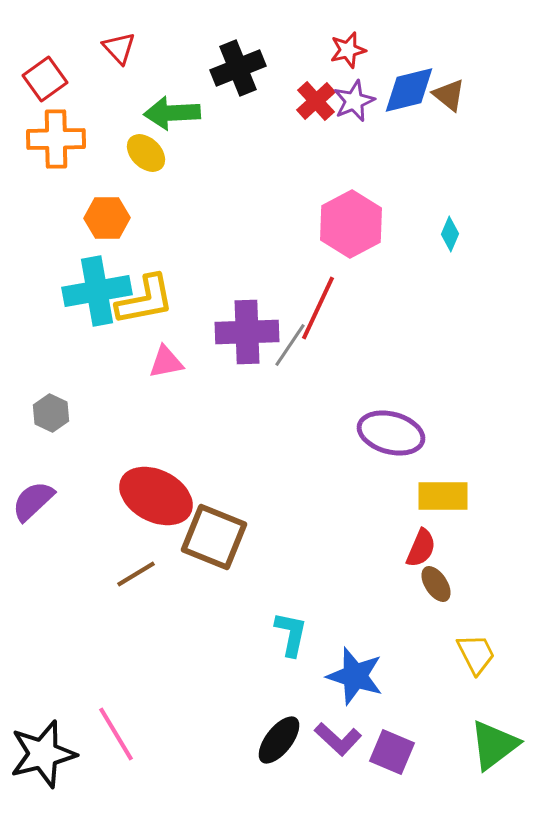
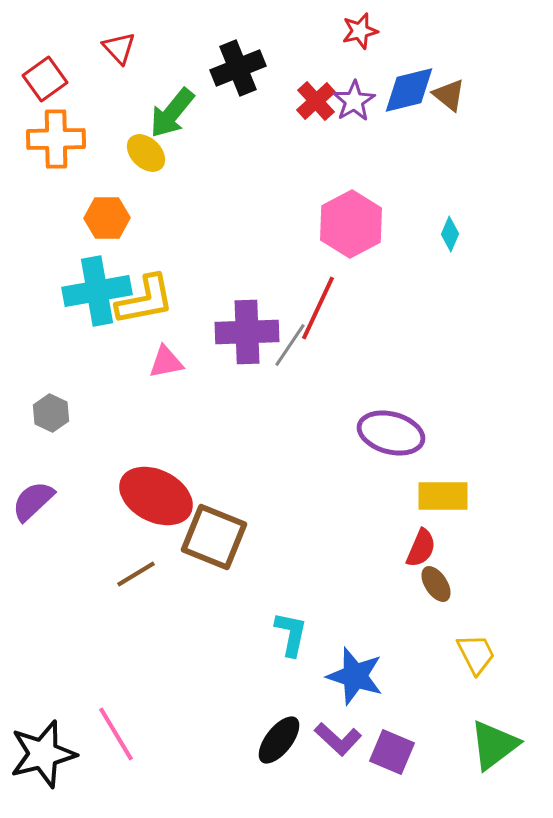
red star: moved 12 px right, 19 px up
purple star: rotated 9 degrees counterclockwise
green arrow: rotated 48 degrees counterclockwise
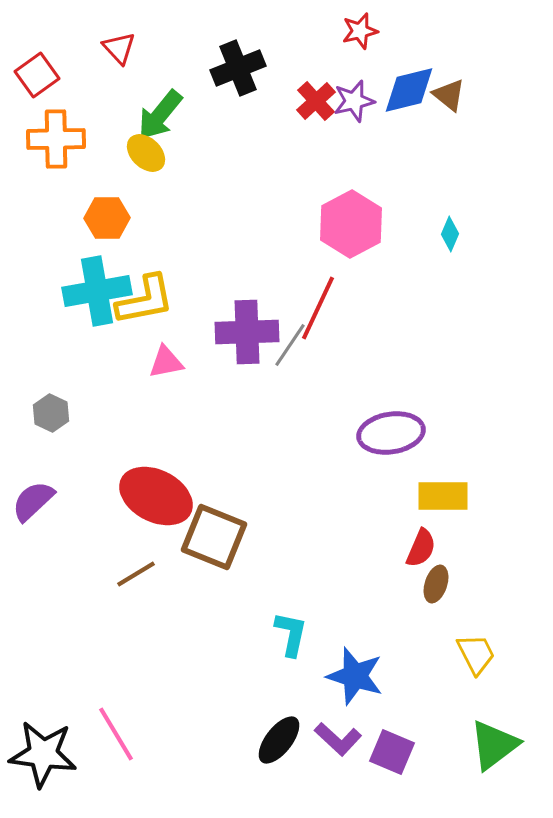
red square: moved 8 px left, 4 px up
purple star: rotated 18 degrees clockwise
green arrow: moved 12 px left, 2 px down
purple ellipse: rotated 24 degrees counterclockwise
brown ellipse: rotated 51 degrees clockwise
black star: rotated 22 degrees clockwise
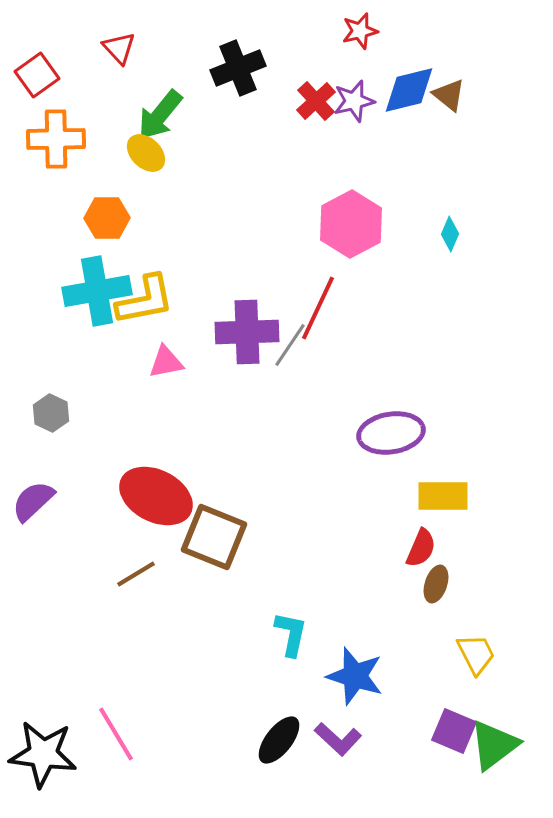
purple square: moved 62 px right, 21 px up
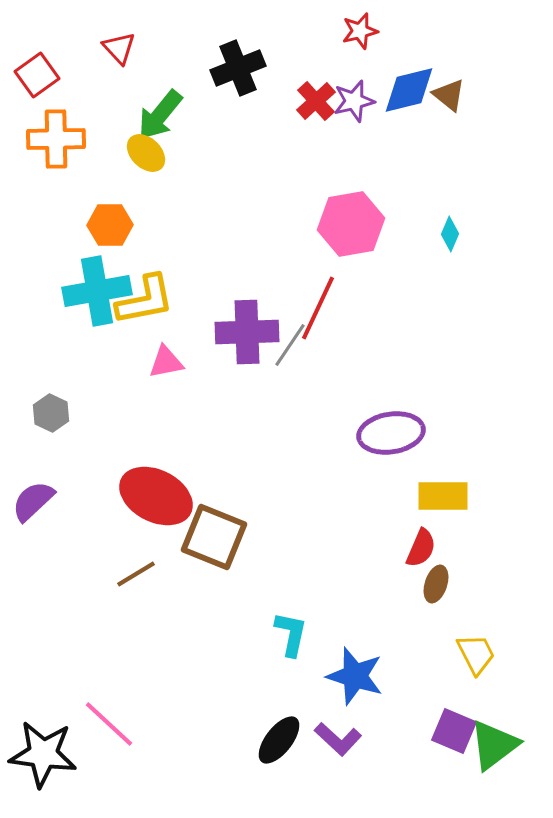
orange hexagon: moved 3 px right, 7 px down
pink hexagon: rotated 18 degrees clockwise
pink line: moved 7 px left, 10 px up; rotated 16 degrees counterclockwise
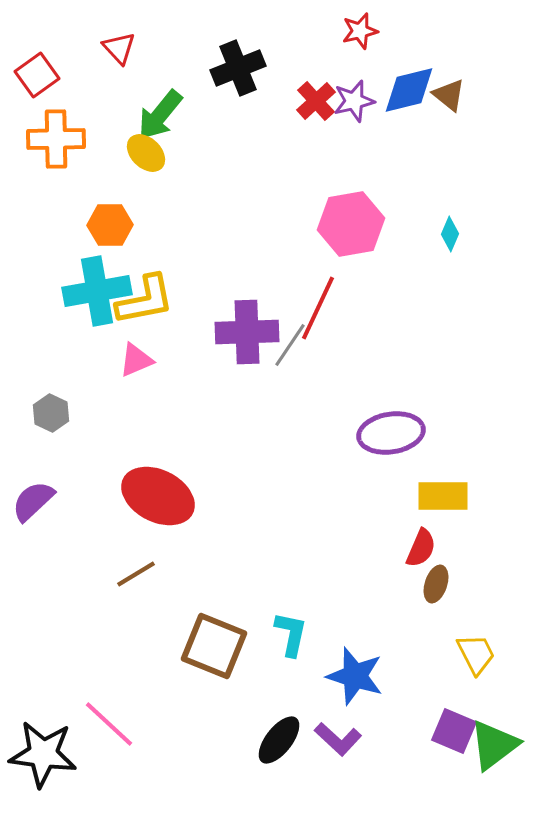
pink triangle: moved 30 px left, 2 px up; rotated 12 degrees counterclockwise
red ellipse: moved 2 px right
brown square: moved 109 px down
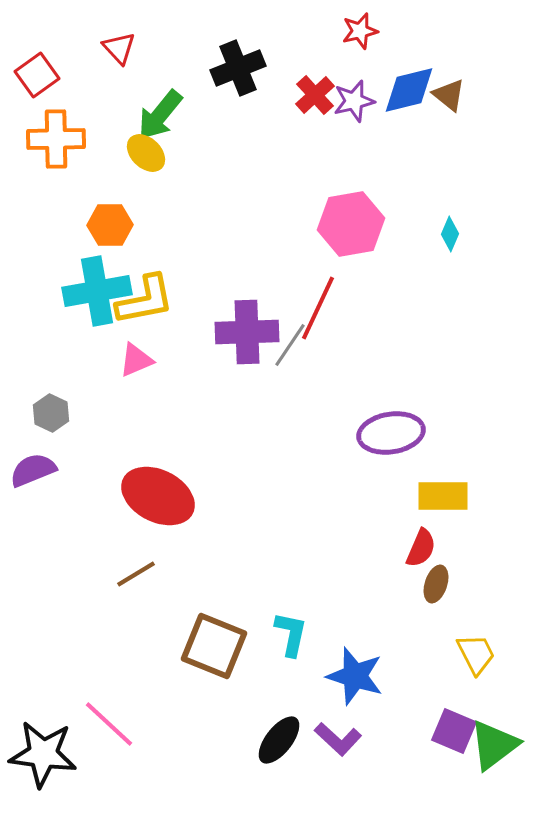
red cross: moved 1 px left, 6 px up
purple semicircle: moved 31 px up; rotated 21 degrees clockwise
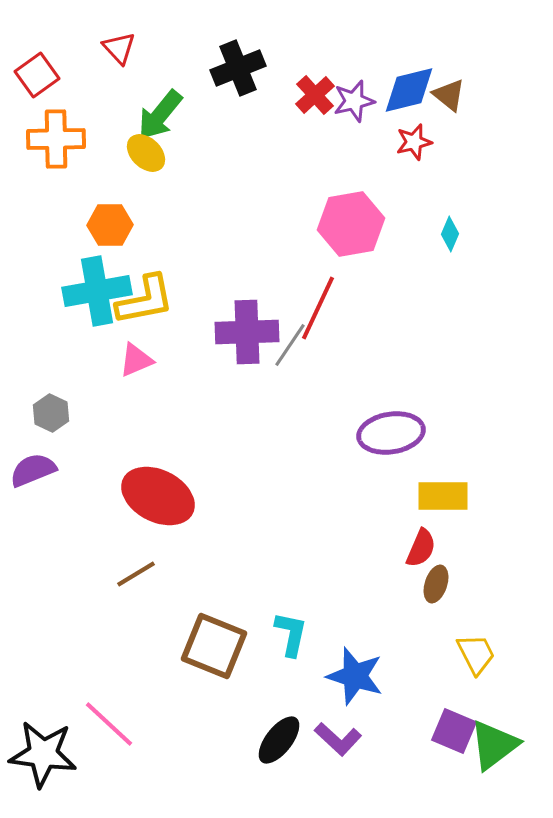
red star: moved 54 px right, 111 px down
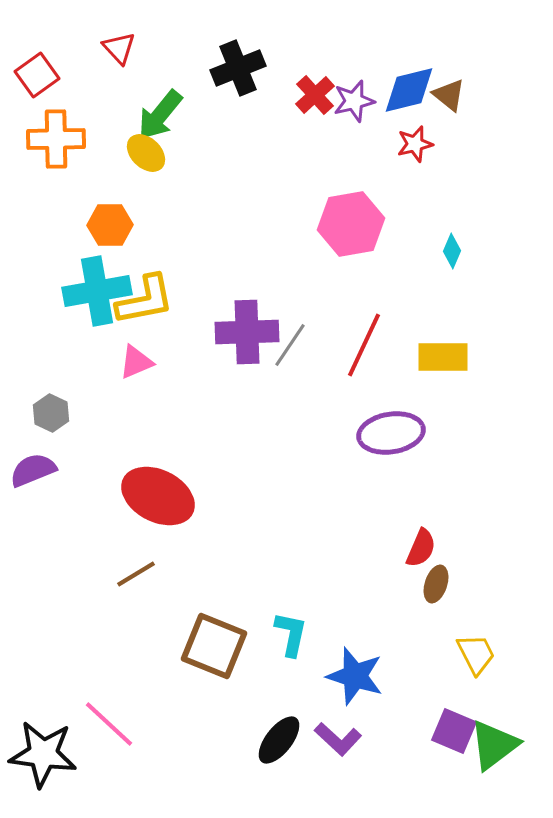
red star: moved 1 px right, 2 px down
cyan diamond: moved 2 px right, 17 px down
red line: moved 46 px right, 37 px down
pink triangle: moved 2 px down
yellow rectangle: moved 139 px up
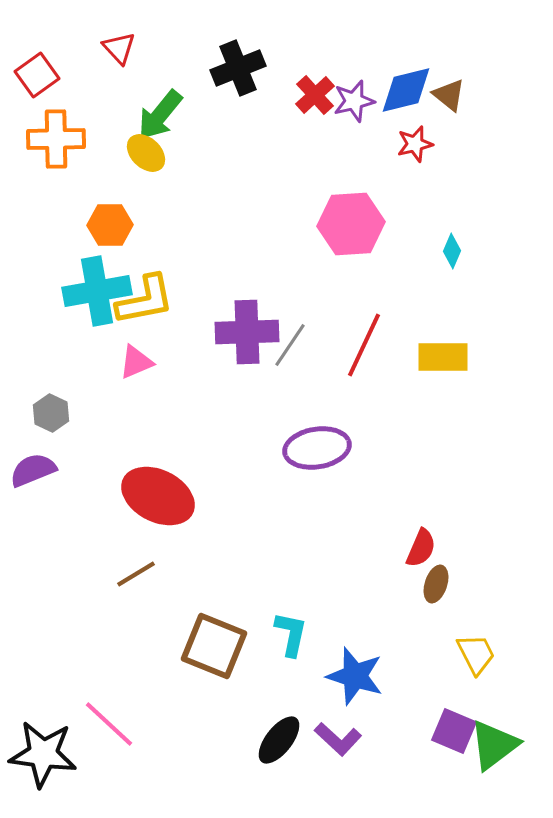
blue diamond: moved 3 px left
pink hexagon: rotated 6 degrees clockwise
purple ellipse: moved 74 px left, 15 px down
